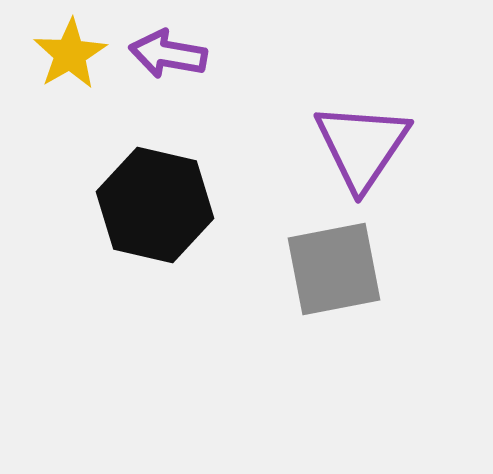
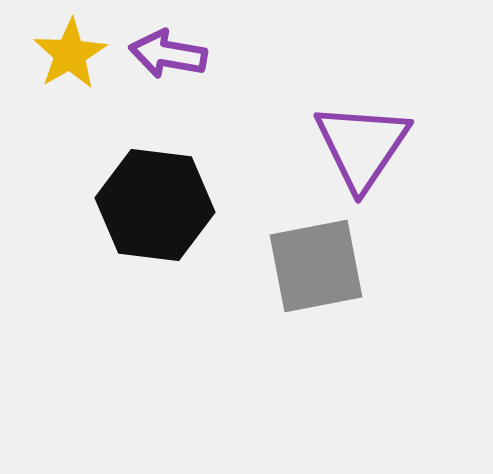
black hexagon: rotated 6 degrees counterclockwise
gray square: moved 18 px left, 3 px up
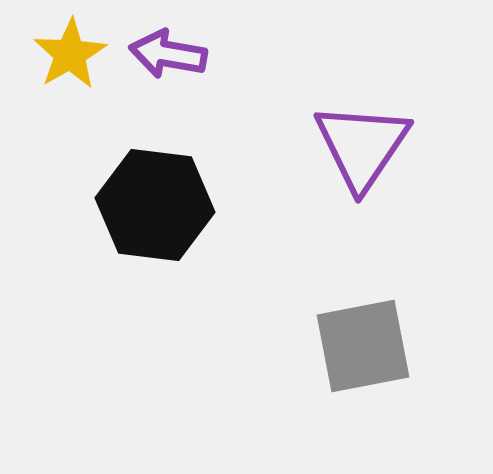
gray square: moved 47 px right, 80 px down
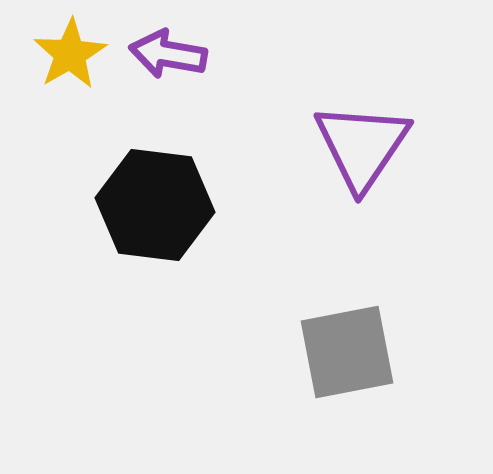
gray square: moved 16 px left, 6 px down
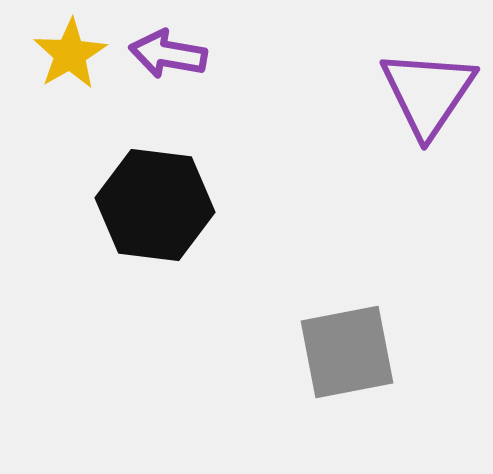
purple triangle: moved 66 px right, 53 px up
